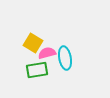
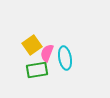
yellow square: moved 1 px left, 2 px down; rotated 24 degrees clockwise
pink semicircle: rotated 54 degrees counterclockwise
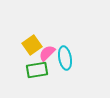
pink semicircle: rotated 24 degrees clockwise
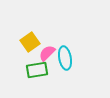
yellow square: moved 2 px left, 3 px up
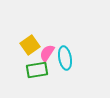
yellow square: moved 3 px down
pink semicircle: rotated 12 degrees counterclockwise
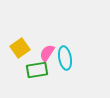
yellow square: moved 10 px left, 3 px down
